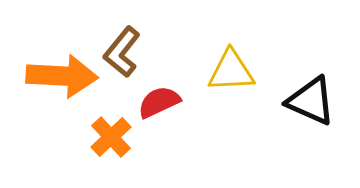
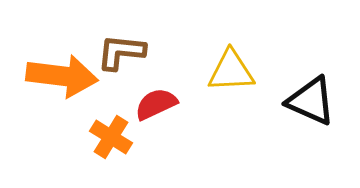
brown L-shape: moved 1 px left; rotated 57 degrees clockwise
orange arrow: rotated 4 degrees clockwise
red semicircle: moved 3 px left, 2 px down
orange cross: rotated 15 degrees counterclockwise
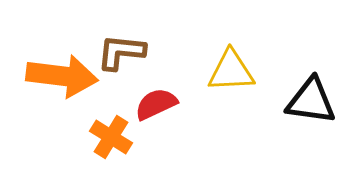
black triangle: rotated 16 degrees counterclockwise
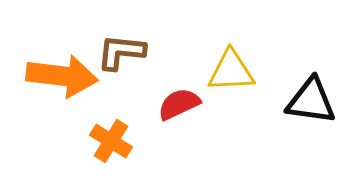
red semicircle: moved 23 px right
orange cross: moved 4 px down
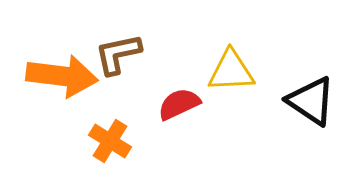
brown L-shape: moved 3 px left, 2 px down; rotated 18 degrees counterclockwise
black triangle: rotated 26 degrees clockwise
orange cross: moved 1 px left
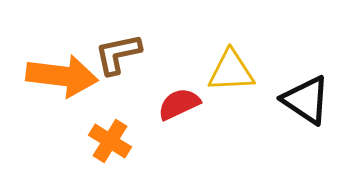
black triangle: moved 5 px left, 1 px up
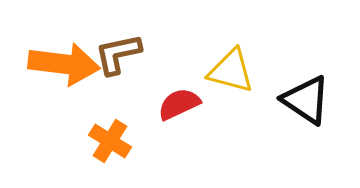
yellow triangle: rotated 18 degrees clockwise
orange arrow: moved 2 px right, 12 px up
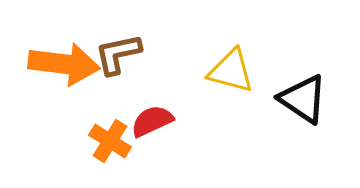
black triangle: moved 3 px left, 1 px up
red semicircle: moved 27 px left, 17 px down
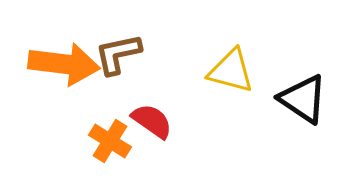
red semicircle: rotated 60 degrees clockwise
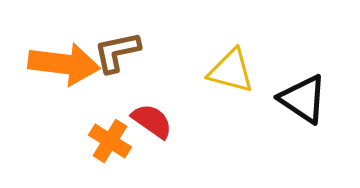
brown L-shape: moved 1 px left, 2 px up
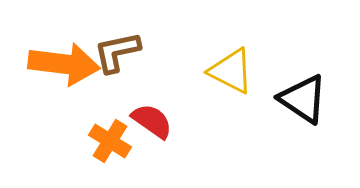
yellow triangle: rotated 12 degrees clockwise
